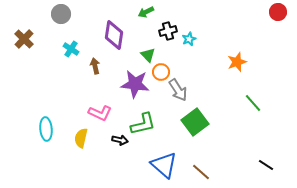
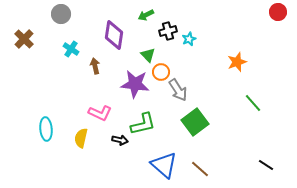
green arrow: moved 3 px down
brown line: moved 1 px left, 3 px up
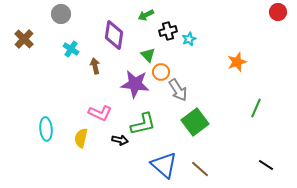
green line: moved 3 px right, 5 px down; rotated 66 degrees clockwise
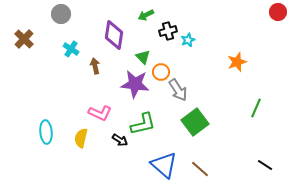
cyan star: moved 1 px left, 1 px down
green triangle: moved 5 px left, 2 px down
cyan ellipse: moved 3 px down
black arrow: rotated 21 degrees clockwise
black line: moved 1 px left
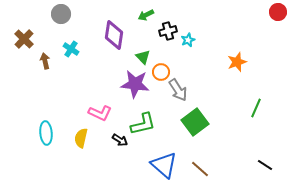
brown arrow: moved 50 px left, 5 px up
cyan ellipse: moved 1 px down
